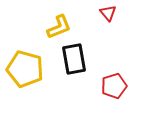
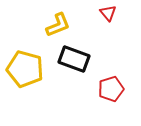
yellow L-shape: moved 1 px left, 2 px up
black rectangle: rotated 60 degrees counterclockwise
red pentagon: moved 3 px left, 3 px down
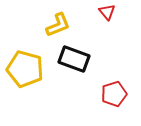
red triangle: moved 1 px left, 1 px up
red pentagon: moved 3 px right, 5 px down
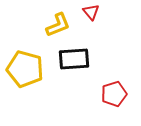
red triangle: moved 16 px left
black rectangle: rotated 24 degrees counterclockwise
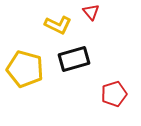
yellow L-shape: rotated 48 degrees clockwise
black rectangle: rotated 12 degrees counterclockwise
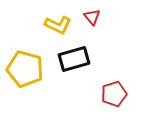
red triangle: moved 1 px right, 5 px down
